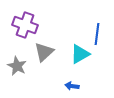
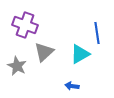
blue line: moved 1 px up; rotated 15 degrees counterclockwise
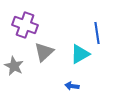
gray star: moved 3 px left
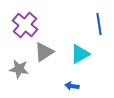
purple cross: rotated 20 degrees clockwise
blue line: moved 2 px right, 9 px up
gray triangle: rotated 10 degrees clockwise
gray star: moved 5 px right, 3 px down; rotated 18 degrees counterclockwise
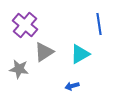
blue arrow: rotated 24 degrees counterclockwise
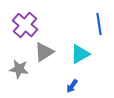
blue arrow: rotated 40 degrees counterclockwise
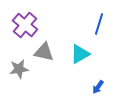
blue line: rotated 25 degrees clockwise
gray triangle: rotated 45 degrees clockwise
gray star: rotated 18 degrees counterclockwise
blue arrow: moved 26 px right, 1 px down
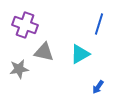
purple cross: rotated 20 degrees counterclockwise
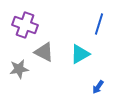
gray triangle: rotated 15 degrees clockwise
